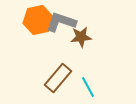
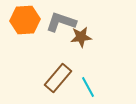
orange hexagon: moved 13 px left; rotated 8 degrees clockwise
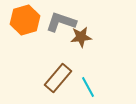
orange hexagon: rotated 12 degrees counterclockwise
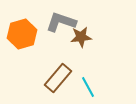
orange hexagon: moved 3 px left, 14 px down
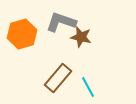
brown star: rotated 20 degrees clockwise
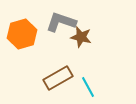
brown rectangle: rotated 20 degrees clockwise
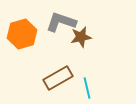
brown star: rotated 25 degrees counterclockwise
cyan line: moved 1 px left, 1 px down; rotated 15 degrees clockwise
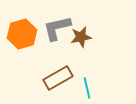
gray L-shape: moved 4 px left, 6 px down; rotated 32 degrees counterclockwise
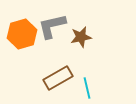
gray L-shape: moved 5 px left, 2 px up
